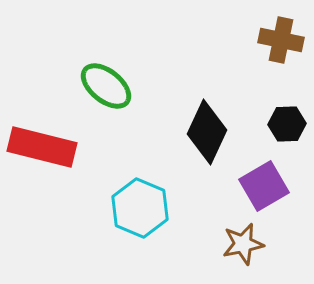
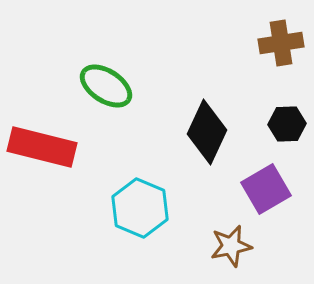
brown cross: moved 3 px down; rotated 21 degrees counterclockwise
green ellipse: rotated 6 degrees counterclockwise
purple square: moved 2 px right, 3 px down
brown star: moved 12 px left, 2 px down
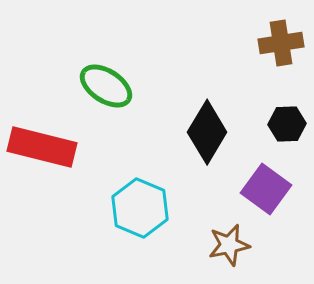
black diamond: rotated 6 degrees clockwise
purple square: rotated 24 degrees counterclockwise
brown star: moved 2 px left, 1 px up
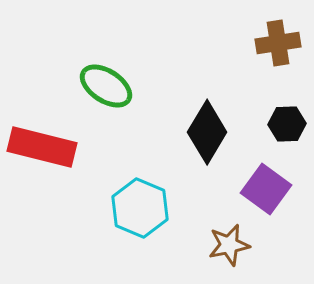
brown cross: moved 3 px left
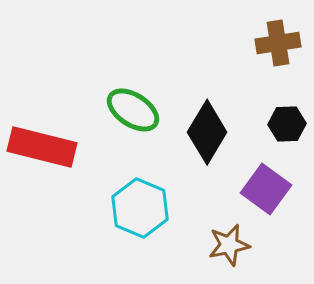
green ellipse: moved 27 px right, 24 px down
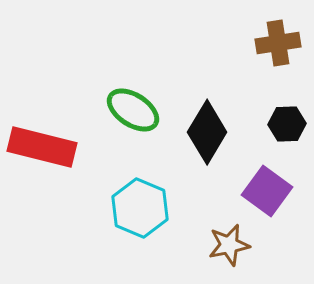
purple square: moved 1 px right, 2 px down
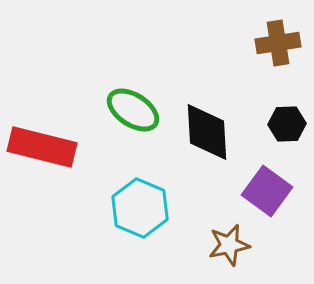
black diamond: rotated 34 degrees counterclockwise
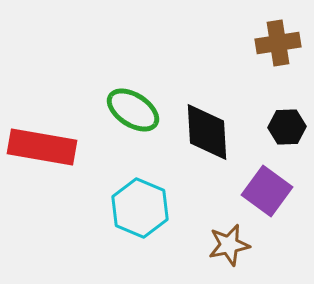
black hexagon: moved 3 px down
red rectangle: rotated 4 degrees counterclockwise
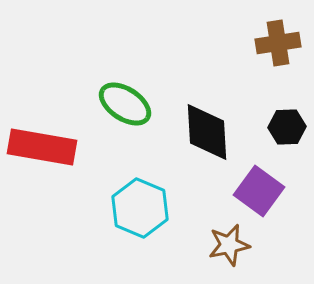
green ellipse: moved 8 px left, 6 px up
purple square: moved 8 px left
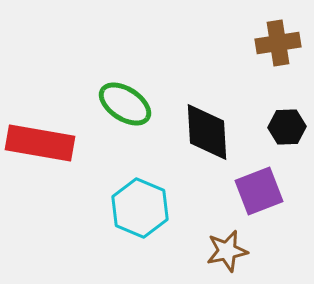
red rectangle: moved 2 px left, 4 px up
purple square: rotated 33 degrees clockwise
brown star: moved 2 px left, 6 px down
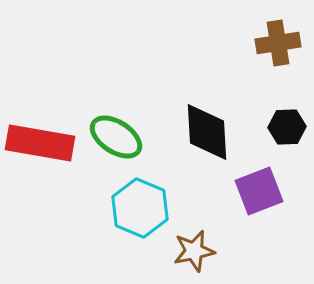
green ellipse: moved 9 px left, 33 px down
brown star: moved 33 px left
